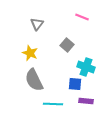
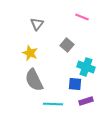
purple rectangle: rotated 24 degrees counterclockwise
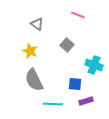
pink line: moved 4 px left, 2 px up
gray triangle: rotated 32 degrees counterclockwise
yellow star: moved 2 px up
cyan cross: moved 8 px right, 2 px up
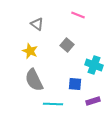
purple rectangle: moved 7 px right
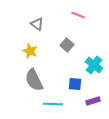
cyan cross: rotated 18 degrees clockwise
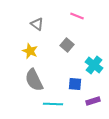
pink line: moved 1 px left, 1 px down
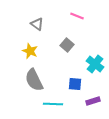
cyan cross: moved 1 px right, 1 px up
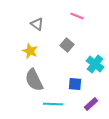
purple rectangle: moved 2 px left, 3 px down; rotated 24 degrees counterclockwise
